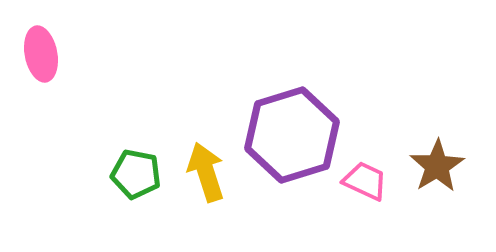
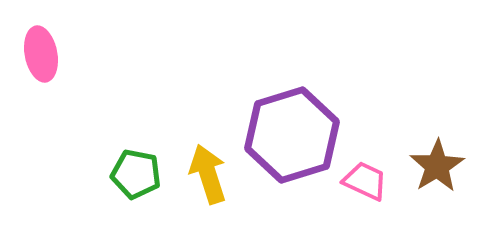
yellow arrow: moved 2 px right, 2 px down
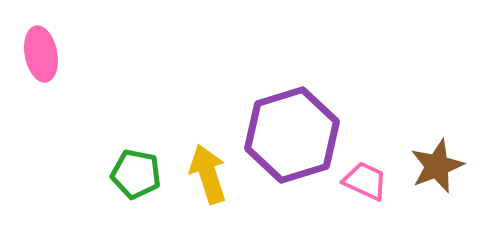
brown star: rotated 10 degrees clockwise
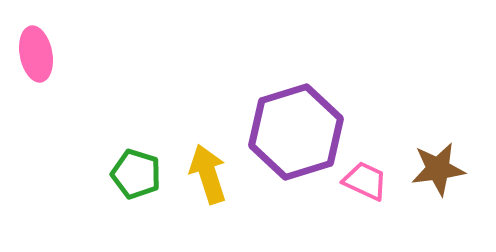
pink ellipse: moved 5 px left
purple hexagon: moved 4 px right, 3 px up
brown star: moved 1 px right, 3 px down; rotated 14 degrees clockwise
green pentagon: rotated 6 degrees clockwise
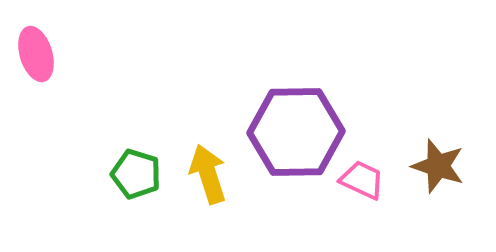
pink ellipse: rotated 6 degrees counterclockwise
purple hexagon: rotated 16 degrees clockwise
brown star: moved 3 px up; rotated 26 degrees clockwise
pink trapezoid: moved 3 px left, 1 px up
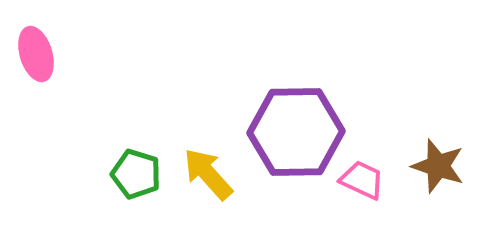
yellow arrow: rotated 24 degrees counterclockwise
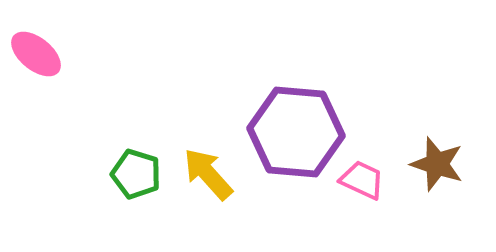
pink ellipse: rotated 34 degrees counterclockwise
purple hexagon: rotated 6 degrees clockwise
brown star: moved 1 px left, 2 px up
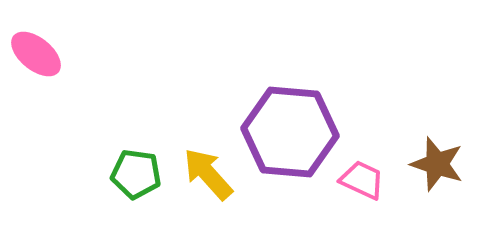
purple hexagon: moved 6 px left
green pentagon: rotated 9 degrees counterclockwise
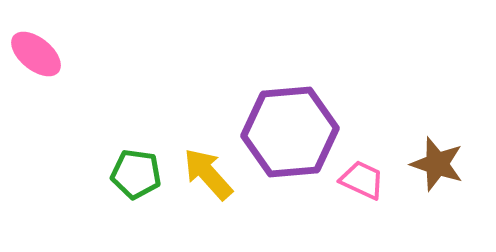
purple hexagon: rotated 10 degrees counterclockwise
